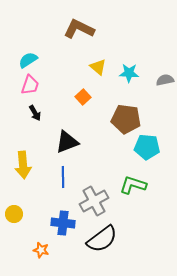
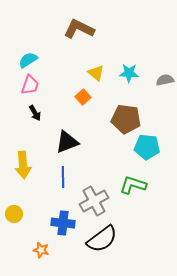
yellow triangle: moved 2 px left, 6 px down
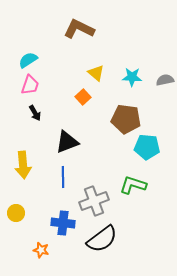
cyan star: moved 3 px right, 4 px down
gray cross: rotated 8 degrees clockwise
yellow circle: moved 2 px right, 1 px up
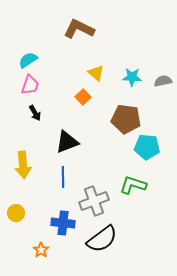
gray semicircle: moved 2 px left, 1 px down
orange star: rotated 21 degrees clockwise
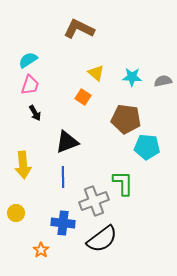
orange square: rotated 14 degrees counterclockwise
green L-shape: moved 10 px left, 2 px up; rotated 72 degrees clockwise
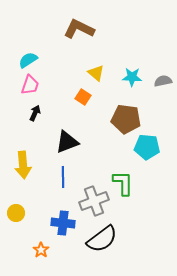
black arrow: rotated 126 degrees counterclockwise
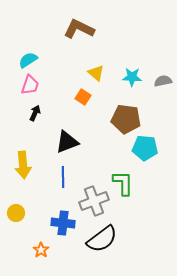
cyan pentagon: moved 2 px left, 1 px down
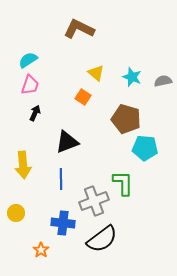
cyan star: rotated 18 degrees clockwise
brown pentagon: rotated 8 degrees clockwise
blue line: moved 2 px left, 2 px down
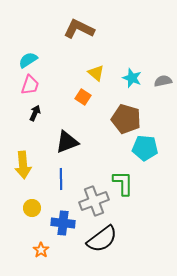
cyan star: moved 1 px down
yellow circle: moved 16 px right, 5 px up
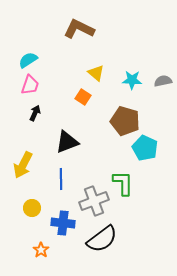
cyan star: moved 2 px down; rotated 18 degrees counterclockwise
brown pentagon: moved 1 px left, 2 px down
cyan pentagon: rotated 20 degrees clockwise
yellow arrow: rotated 32 degrees clockwise
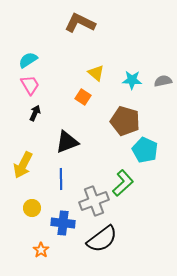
brown L-shape: moved 1 px right, 6 px up
pink trapezoid: rotated 50 degrees counterclockwise
cyan pentagon: moved 2 px down
green L-shape: rotated 48 degrees clockwise
